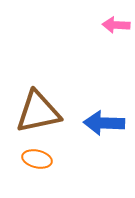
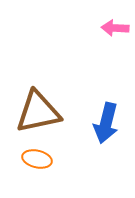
pink arrow: moved 1 px left, 3 px down
blue arrow: moved 2 px right; rotated 78 degrees counterclockwise
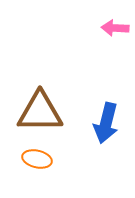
brown triangle: moved 2 px right; rotated 12 degrees clockwise
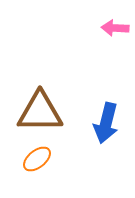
orange ellipse: rotated 52 degrees counterclockwise
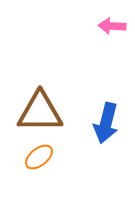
pink arrow: moved 3 px left, 2 px up
orange ellipse: moved 2 px right, 2 px up
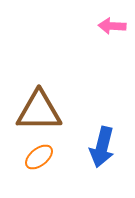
brown triangle: moved 1 px left, 1 px up
blue arrow: moved 4 px left, 24 px down
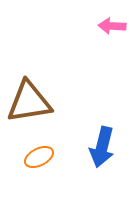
brown triangle: moved 10 px left, 9 px up; rotated 9 degrees counterclockwise
orange ellipse: rotated 12 degrees clockwise
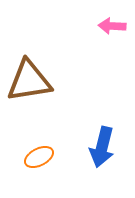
brown triangle: moved 21 px up
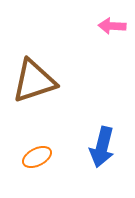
brown triangle: moved 5 px right; rotated 9 degrees counterclockwise
orange ellipse: moved 2 px left
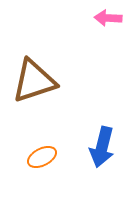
pink arrow: moved 4 px left, 8 px up
orange ellipse: moved 5 px right
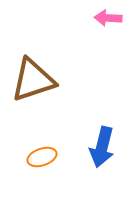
brown triangle: moved 1 px left, 1 px up
orange ellipse: rotated 8 degrees clockwise
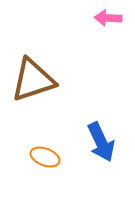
blue arrow: moved 1 px left, 5 px up; rotated 39 degrees counterclockwise
orange ellipse: moved 3 px right; rotated 40 degrees clockwise
